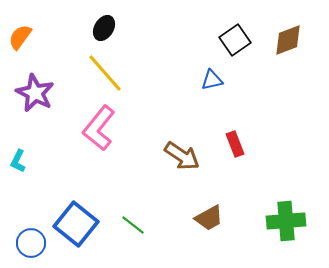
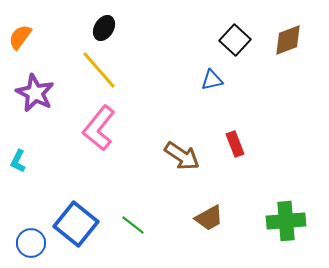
black square: rotated 12 degrees counterclockwise
yellow line: moved 6 px left, 3 px up
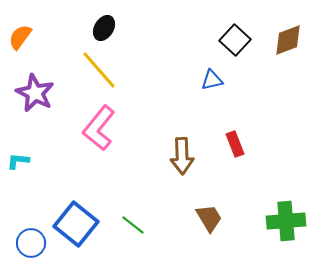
brown arrow: rotated 54 degrees clockwise
cyan L-shape: rotated 70 degrees clockwise
brown trapezoid: rotated 92 degrees counterclockwise
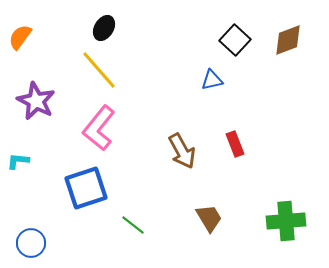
purple star: moved 1 px right, 8 px down
brown arrow: moved 5 px up; rotated 27 degrees counterclockwise
blue square: moved 10 px right, 36 px up; rotated 33 degrees clockwise
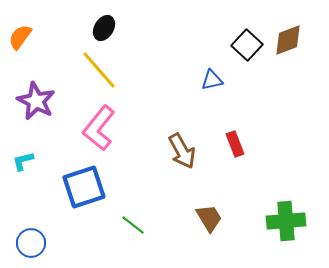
black square: moved 12 px right, 5 px down
cyan L-shape: moved 5 px right; rotated 20 degrees counterclockwise
blue square: moved 2 px left, 1 px up
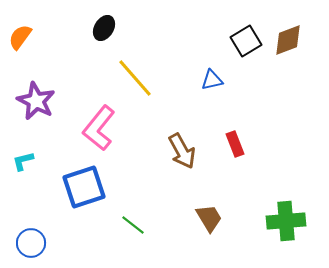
black square: moved 1 px left, 4 px up; rotated 16 degrees clockwise
yellow line: moved 36 px right, 8 px down
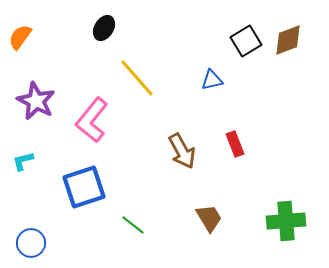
yellow line: moved 2 px right
pink L-shape: moved 7 px left, 8 px up
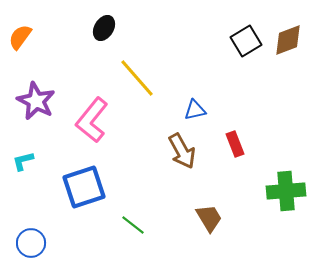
blue triangle: moved 17 px left, 30 px down
green cross: moved 30 px up
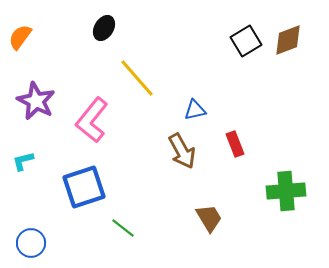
green line: moved 10 px left, 3 px down
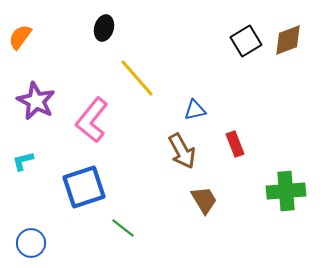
black ellipse: rotated 15 degrees counterclockwise
brown trapezoid: moved 5 px left, 18 px up
